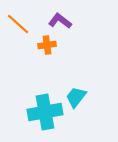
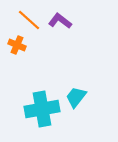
orange line: moved 11 px right, 4 px up
orange cross: moved 30 px left; rotated 30 degrees clockwise
cyan cross: moved 3 px left, 3 px up
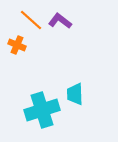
orange line: moved 2 px right
cyan trapezoid: moved 1 px left, 3 px up; rotated 40 degrees counterclockwise
cyan cross: moved 1 px down; rotated 8 degrees counterclockwise
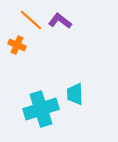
cyan cross: moved 1 px left, 1 px up
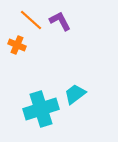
purple L-shape: rotated 25 degrees clockwise
cyan trapezoid: rotated 55 degrees clockwise
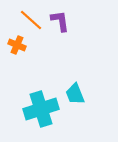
purple L-shape: rotated 20 degrees clockwise
cyan trapezoid: rotated 75 degrees counterclockwise
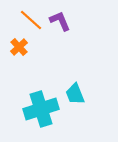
purple L-shape: rotated 15 degrees counterclockwise
orange cross: moved 2 px right, 2 px down; rotated 24 degrees clockwise
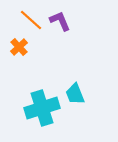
cyan cross: moved 1 px right, 1 px up
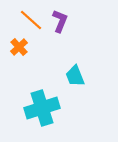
purple L-shape: rotated 45 degrees clockwise
cyan trapezoid: moved 18 px up
